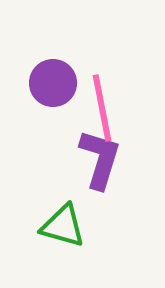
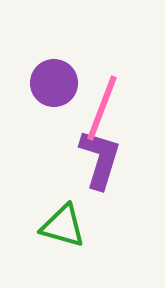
purple circle: moved 1 px right
pink line: rotated 32 degrees clockwise
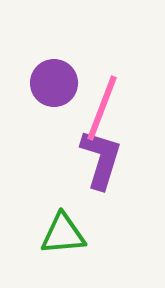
purple L-shape: moved 1 px right
green triangle: moved 8 px down; rotated 21 degrees counterclockwise
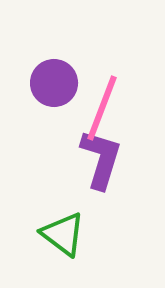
green triangle: rotated 42 degrees clockwise
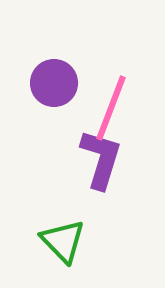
pink line: moved 9 px right
green triangle: moved 7 px down; rotated 9 degrees clockwise
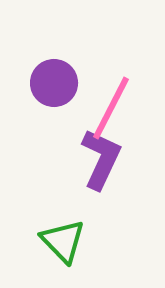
pink line: rotated 6 degrees clockwise
purple L-shape: rotated 8 degrees clockwise
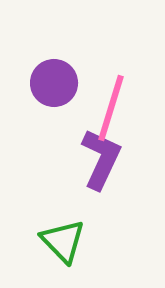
pink line: rotated 10 degrees counterclockwise
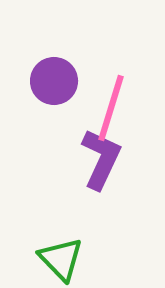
purple circle: moved 2 px up
green triangle: moved 2 px left, 18 px down
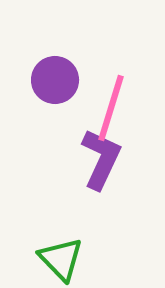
purple circle: moved 1 px right, 1 px up
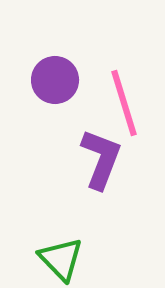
pink line: moved 13 px right, 5 px up; rotated 34 degrees counterclockwise
purple L-shape: rotated 4 degrees counterclockwise
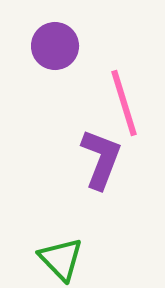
purple circle: moved 34 px up
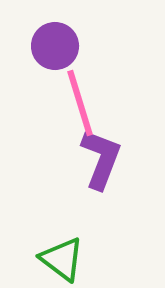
pink line: moved 44 px left
green triangle: moved 1 px right; rotated 9 degrees counterclockwise
